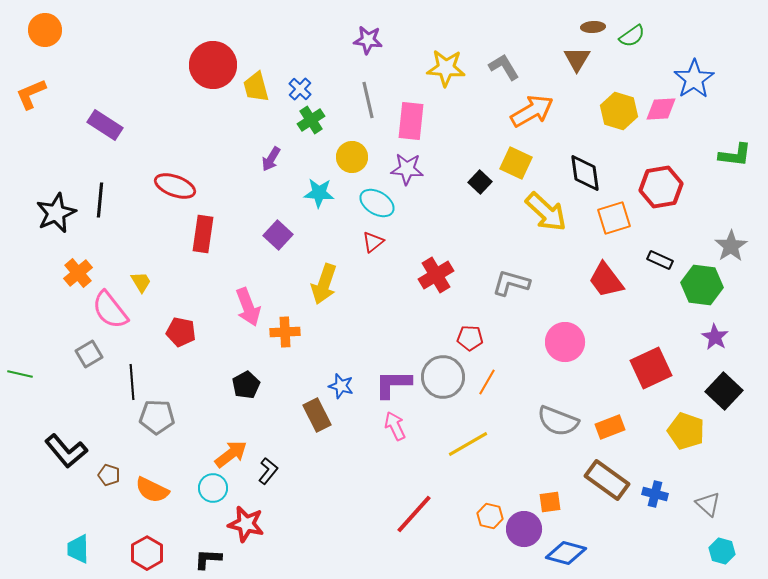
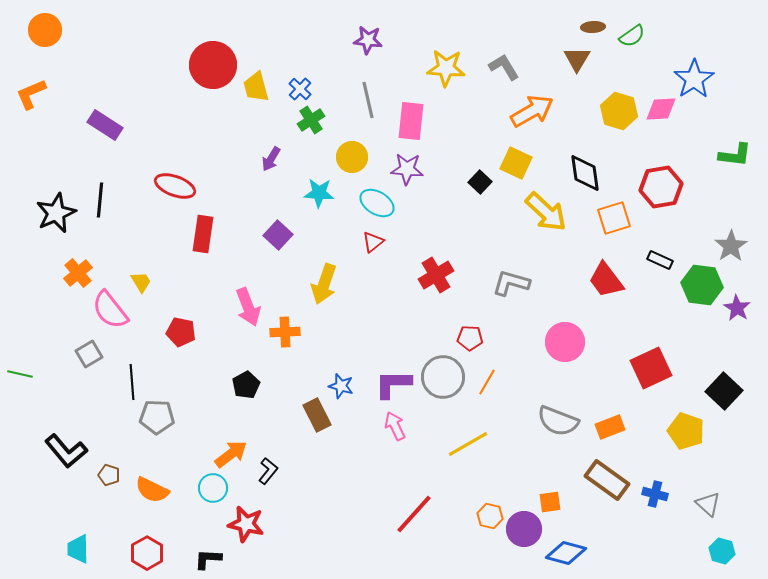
purple star at (715, 337): moved 22 px right, 29 px up
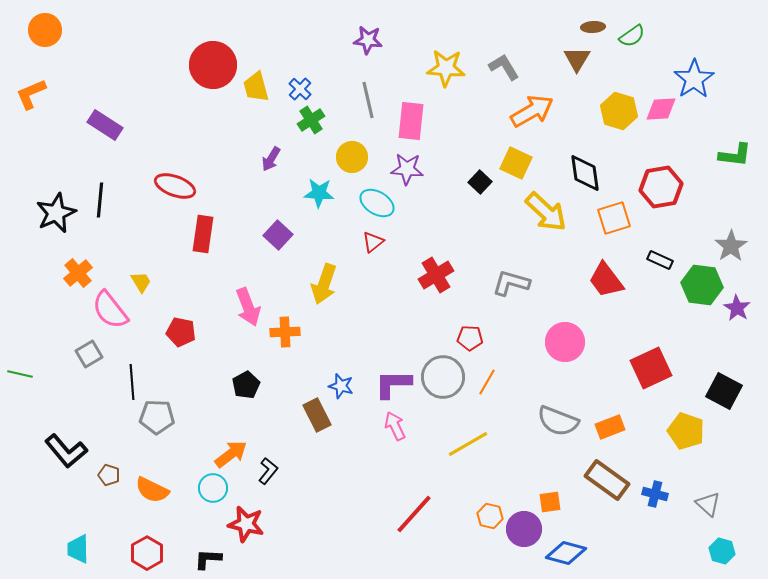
black square at (724, 391): rotated 15 degrees counterclockwise
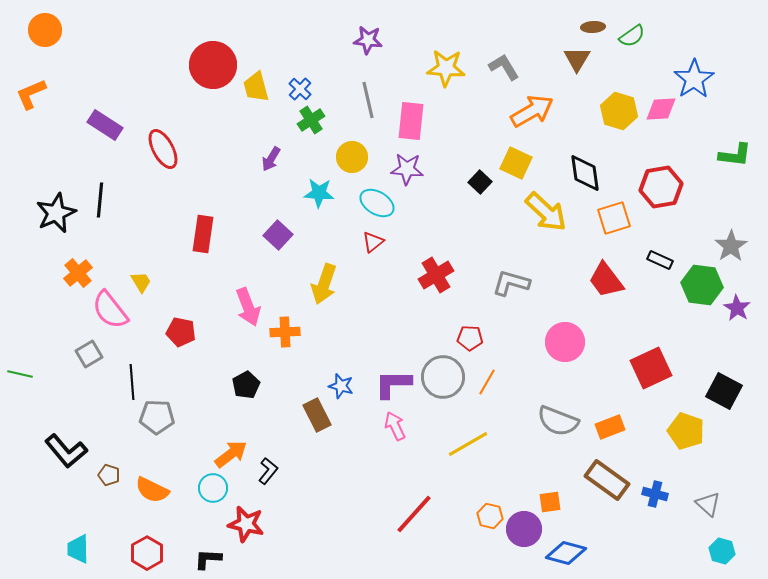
red ellipse at (175, 186): moved 12 px left, 37 px up; rotated 42 degrees clockwise
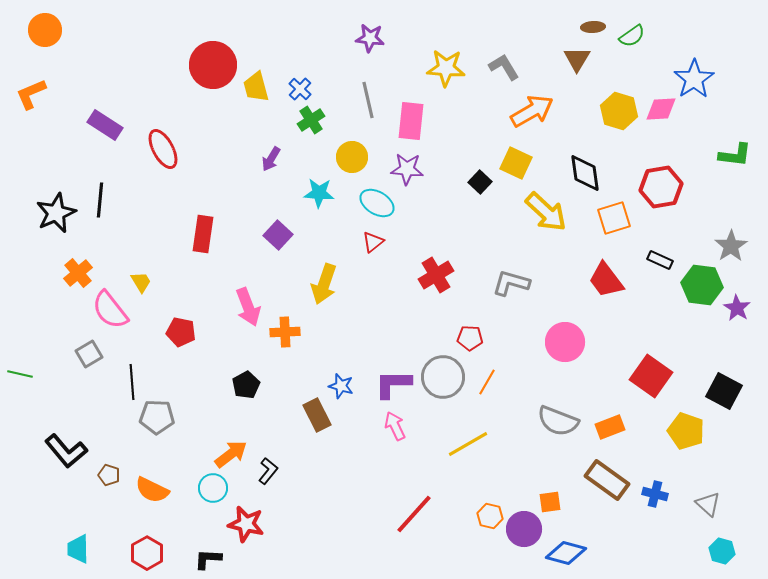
purple star at (368, 40): moved 2 px right, 2 px up
red square at (651, 368): moved 8 px down; rotated 30 degrees counterclockwise
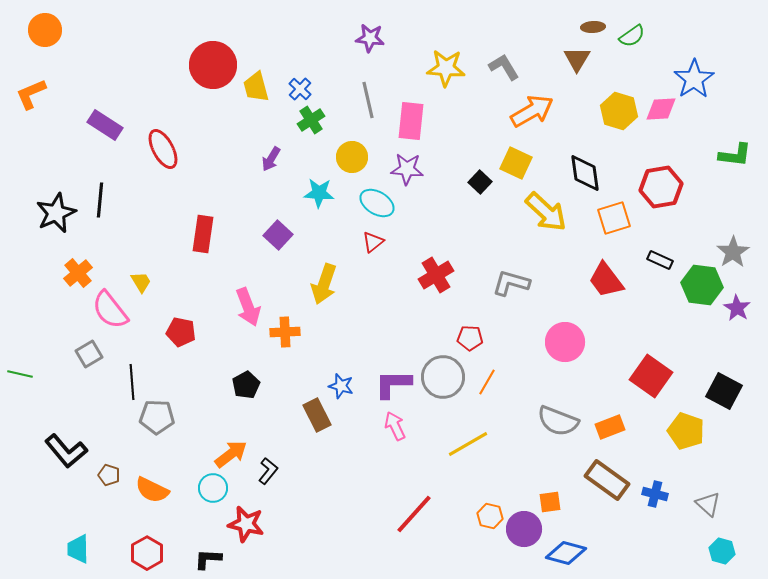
gray star at (731, 246): moved 2 px right, 6 px down
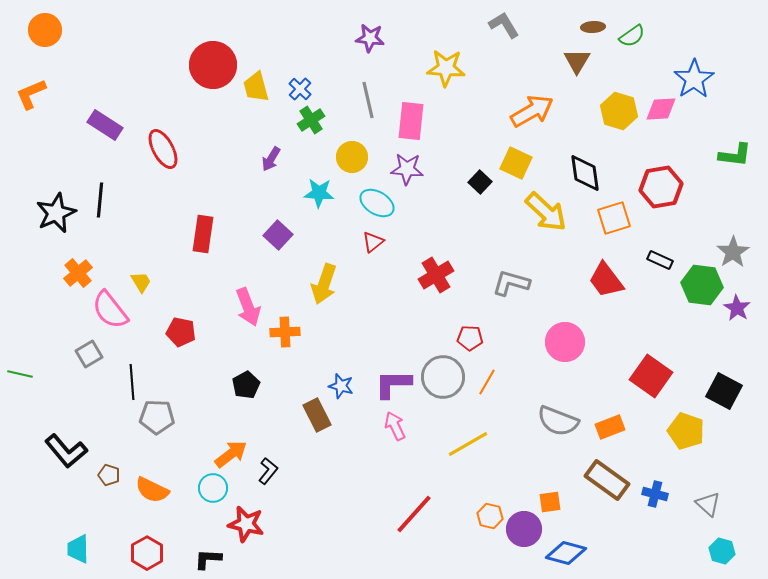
brown triangle at (577, 59): moved 2 px down
gray L-shape at (504, 67): moved 42 px up
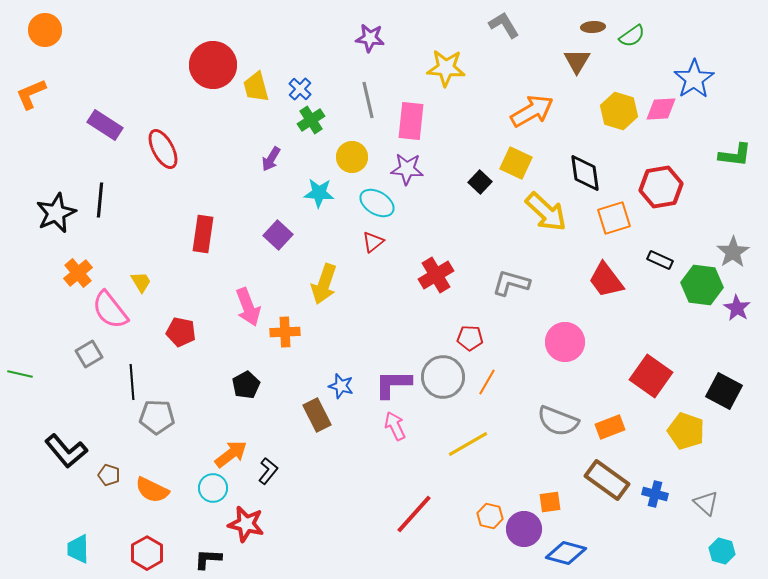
gray triangle at (708, 504): moved 2 px left, 1 px up
